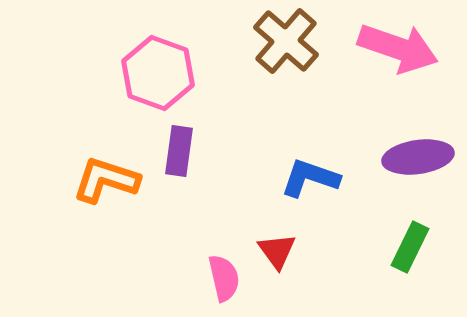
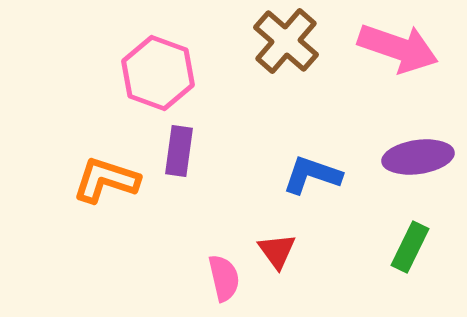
blue L-shape: moved 2 px right, 3 px up
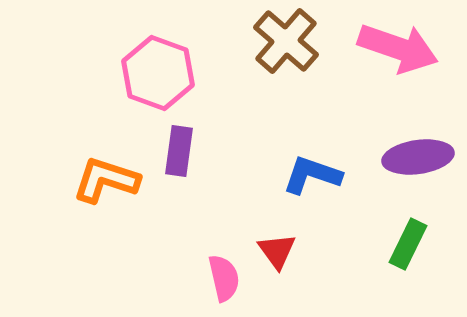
green rectangle: moved 2 px left, 3 px up
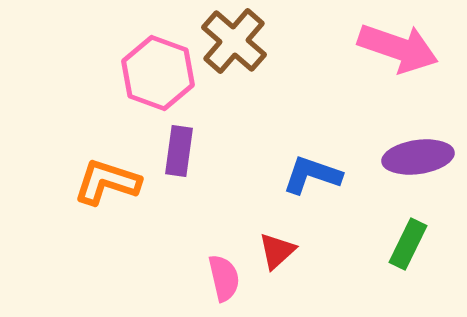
brown cross: moved 52 px left
orange L-shape: moved 1 px right, 2 px down
red triangle: rotated 24 degrees clockwise
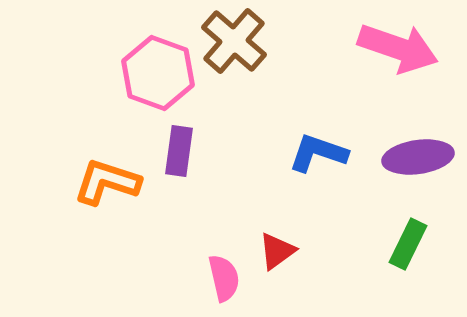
blue L-shape: moved 6 px right, 22 px up
red triangle: rotated 6 degrees clockwise
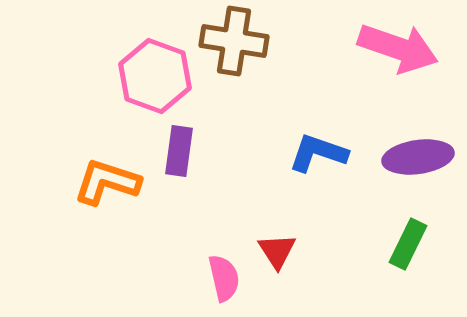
brown cross: rotated 32 degrees counterclockwise
pink hexagon: moved 3 px left, 3 px down
red triangle: rotated 27 degrees counterclockwise
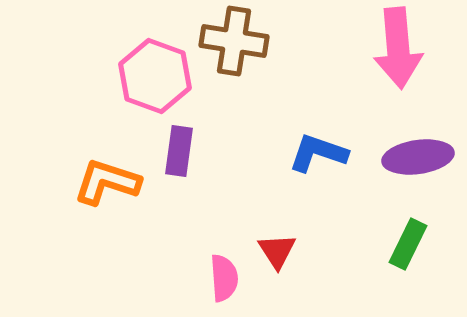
pink arrow: rotated 66 degrees clockwise
pink semicircle: rotated 9 degrees clockwise
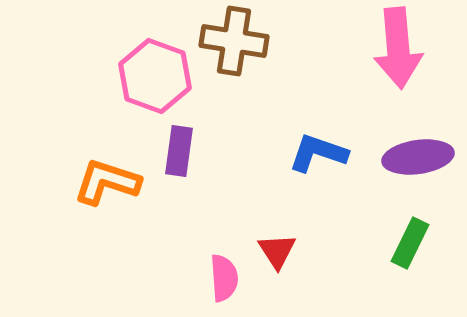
green rectangle: moved 2 px right, 1 px up
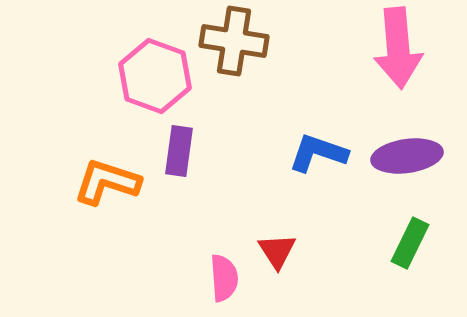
purple ellipse: moved 11 px left, 1 px up
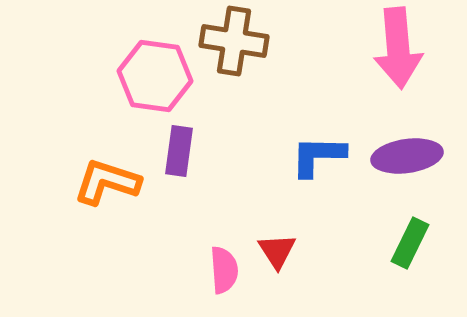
pink hexagon: rotated 12 degrees counterclockwise
blue L-shape: moved 3 px down; rotated 18 degrees counterclockwise
pink semicircle: moved 8 px up
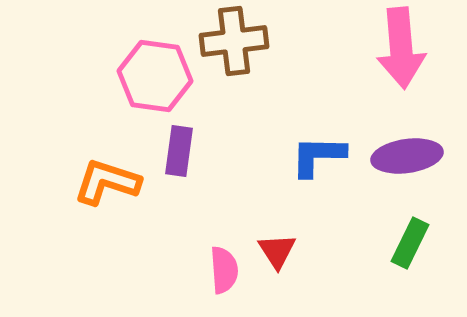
brown cross: rotated 16 degrees counterclockwise
pink arrow: moved 3 px right
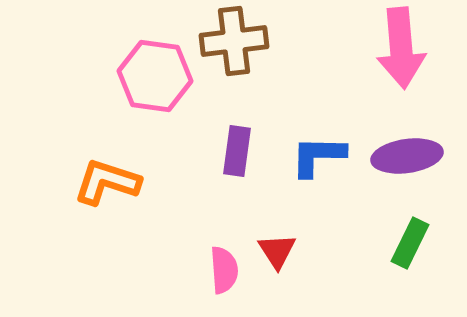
purple rectangle: moved 58 px right
